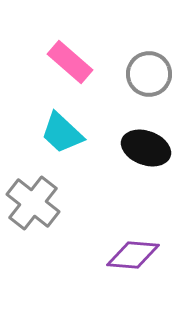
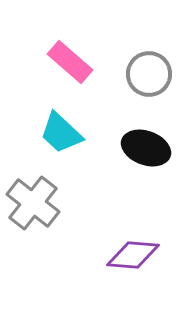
cyan trapezoid: moved 1 px left
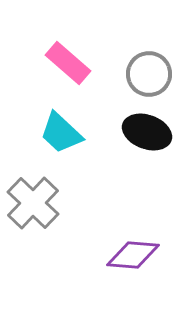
pink rectangle: moved 2 px left, 1 px down
black ellipse: moved 1 px right, 16 px up
gray cross: rotated 6 degrees clockwise
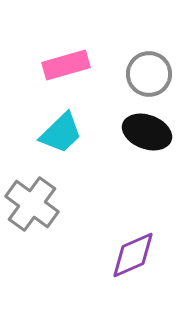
pink rectangle: moved 2 px left, 2 px down; rotated 57 degrees counterclockwise
cyan trapezoid: rotated 87 degrees counterclockwise
gray cross: moved 1 px left, 1 px down; rotated 8 degrees counterclockwise
purple diamond: rotated 28 degrees counterclockwise
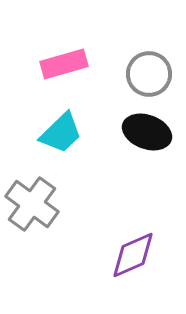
pink rectangle: moved 2 px left, 1 px up
